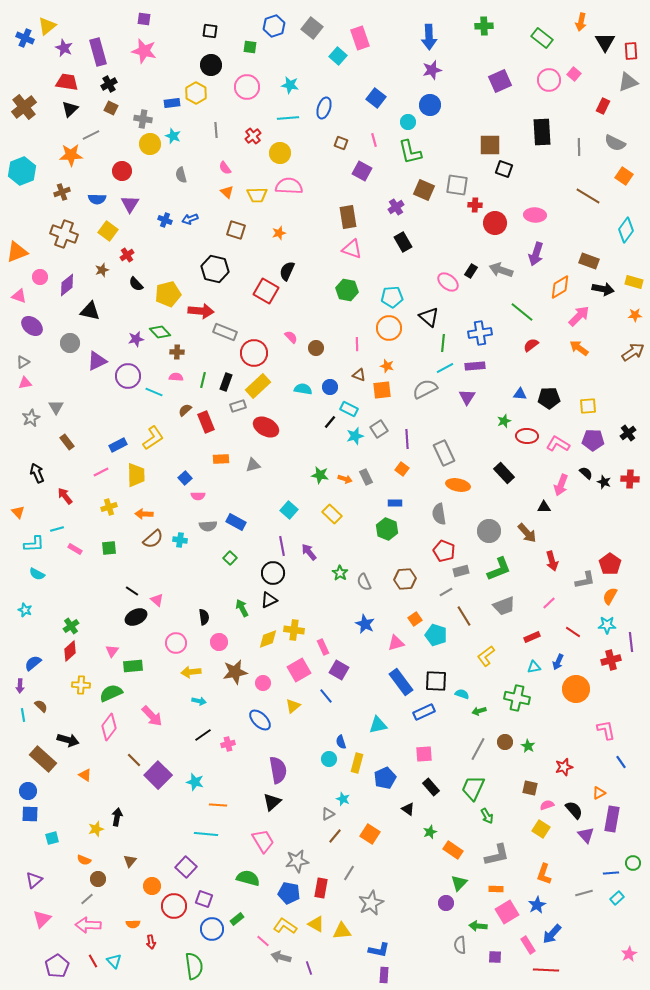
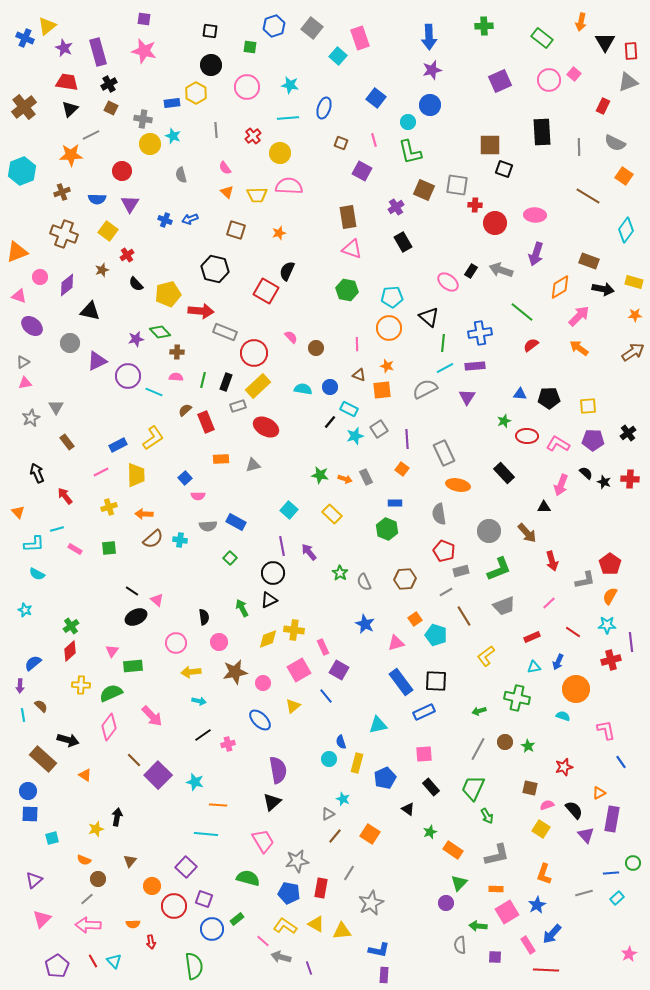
cyan semicircle at (462, 694): moved 101 px right, 22 px down
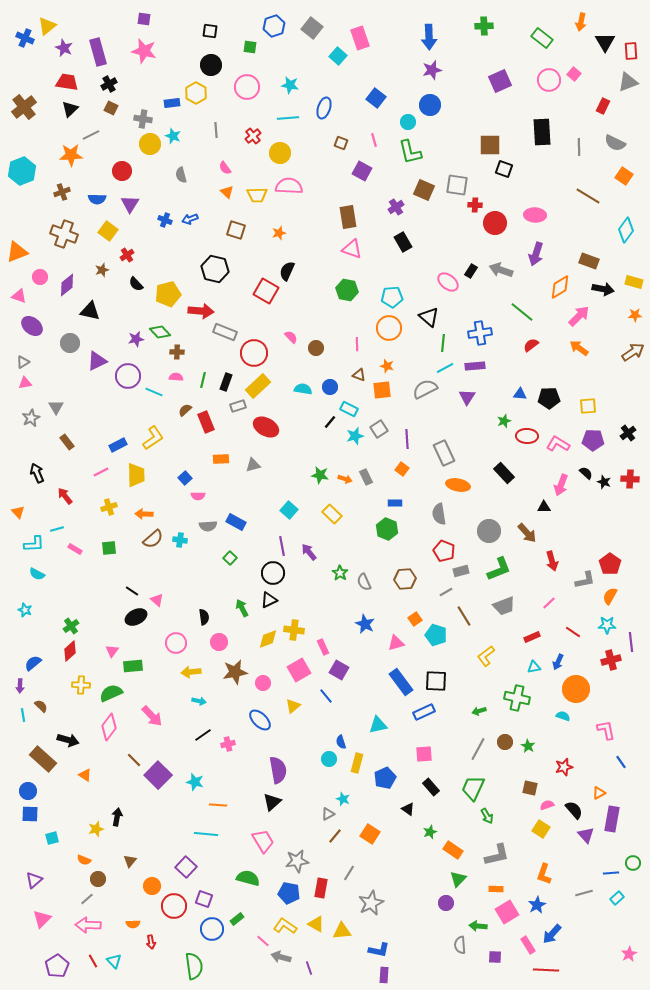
green triangle at (459, 883): moved 1 px left, 4 px up
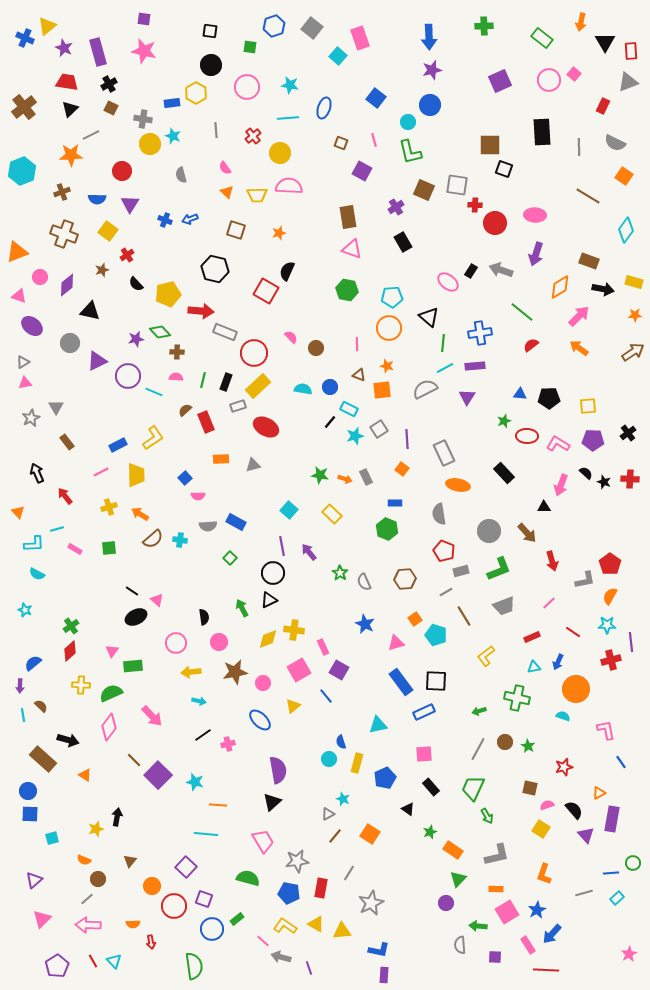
orange arrow at (144, 514): moved 4 px left; rotated 30 degrees clockwise
blue star at (537, 905): moved 5 px down
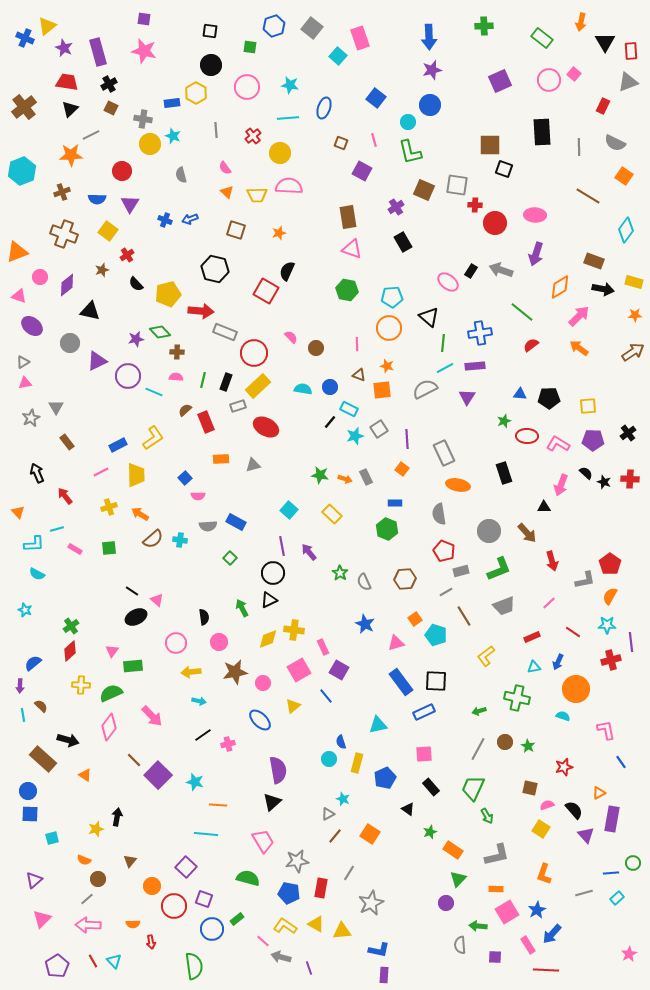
brown rectangle at (589, 261): moved 5 px right
black rectangle at (504, 473): rotated 25 degrees clockwise
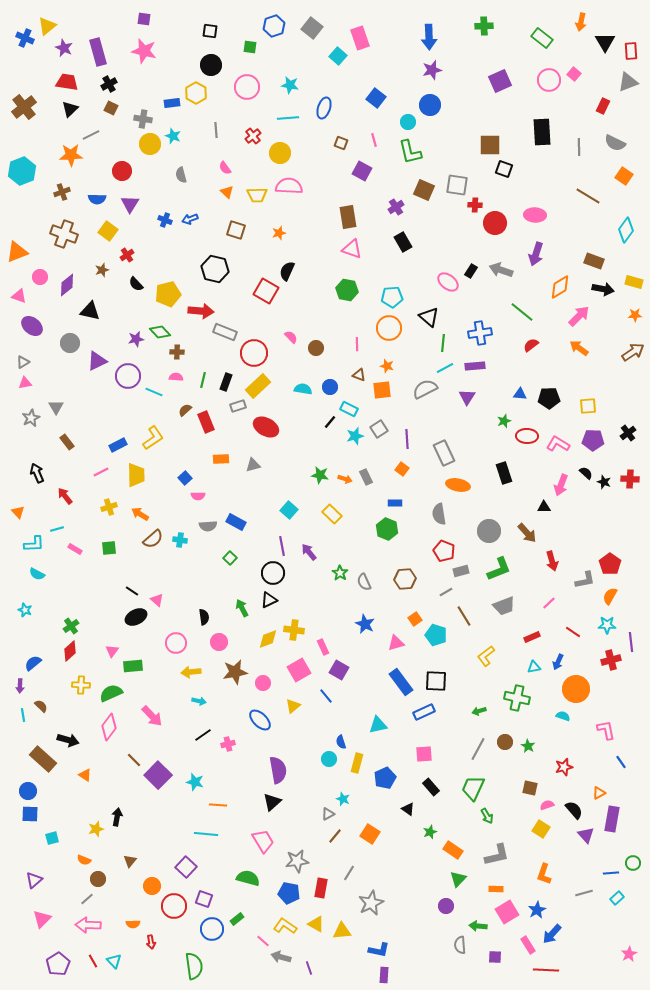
purple circle at (446, 903): moved 3 px down
purple pentagon at (57, 966): moved 1 px right, 2 px up
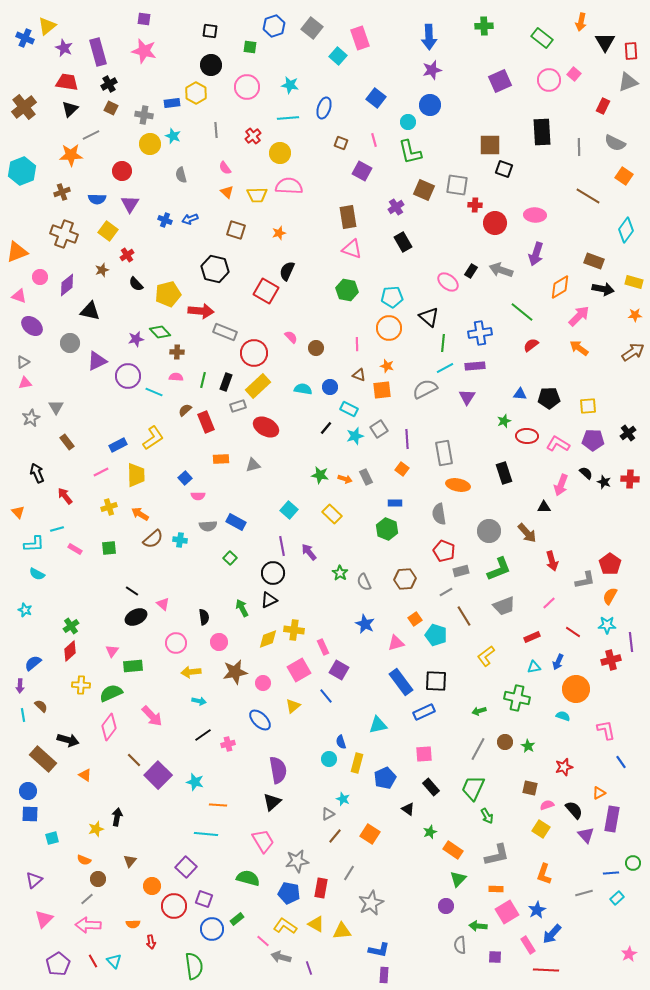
gray cross at (143, 119): moved 1 px right, 4 px up
black line at (330, 422): moved 4 px left, 6 px down
gray rectangle at (444, 453): rotated 15 degrees clockwise
pink triangle at (157, 600): moved 6 px right, 4 px down
pink triangle at (42, 919): moved 2 px right
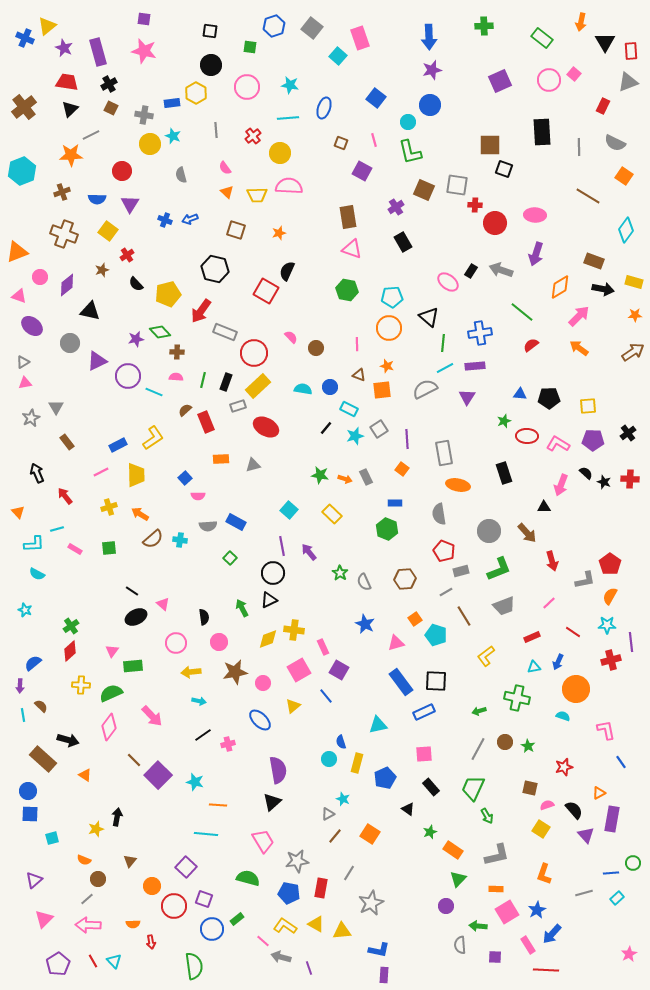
red arrow at (201, 311): rotated 120 degrees clockwise
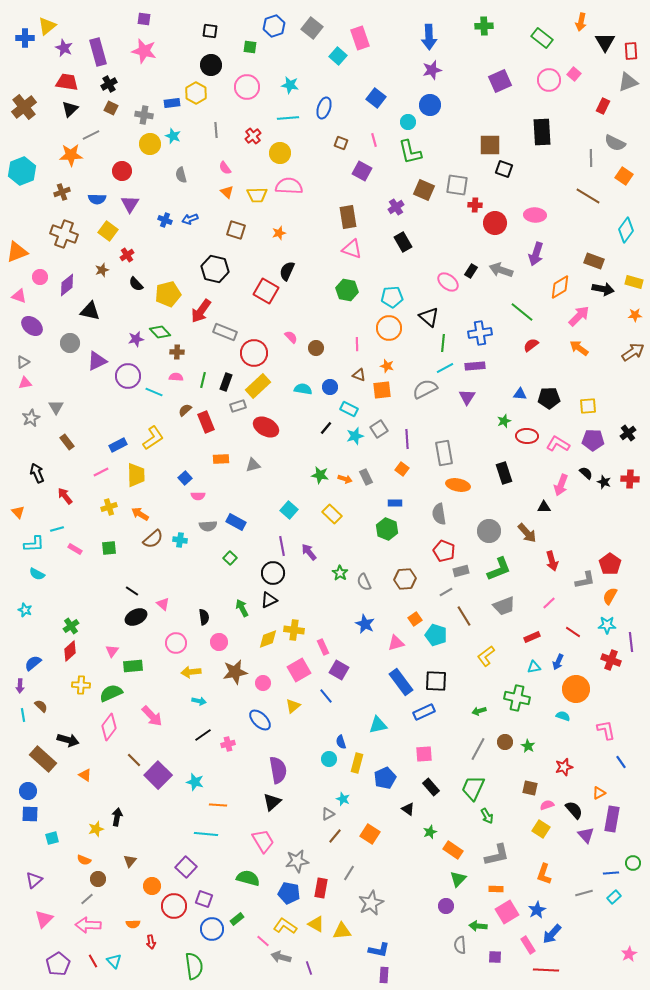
blue cross at (25, 38): rotated 24 degrees counterclockwise
gray line at (579, 147): moved 12 px right, 11 px down
red cross at (611, 660): rotated 36 degrees clockwise
cyan rectangle at (617, 898): moved 3 px left, 1 px up
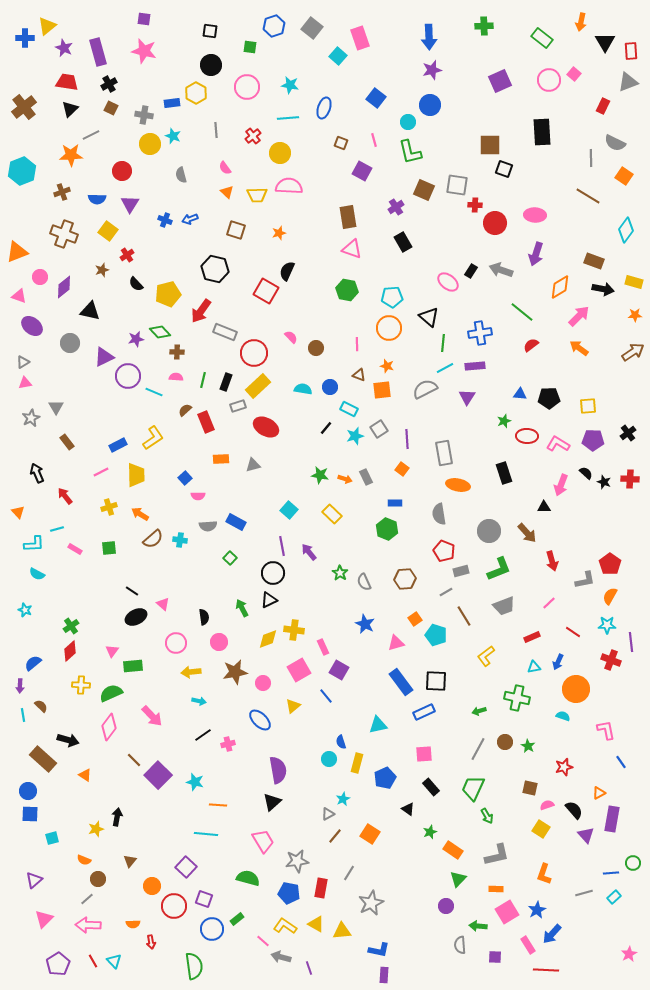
purple diamond at (67, 285): moved 3 px left, 2 px down
purple triangle at (97, 361): moved 7 px right, 4 px up
cyan star at (343, 799): rotated 24 degrees clockwise
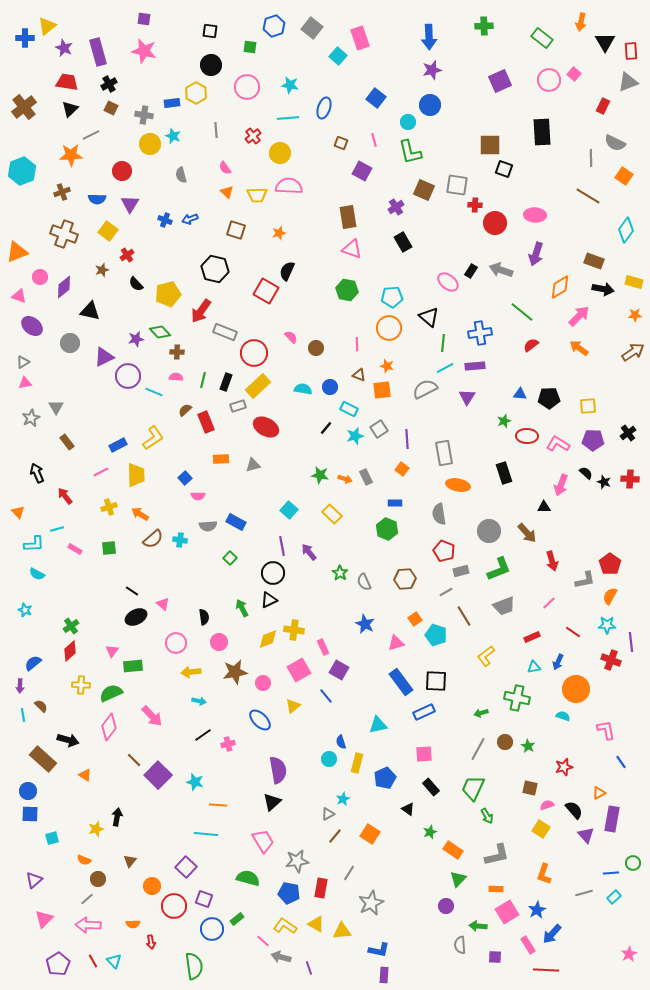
green arrow at (479, 711): moved 2 px right, 2 px down
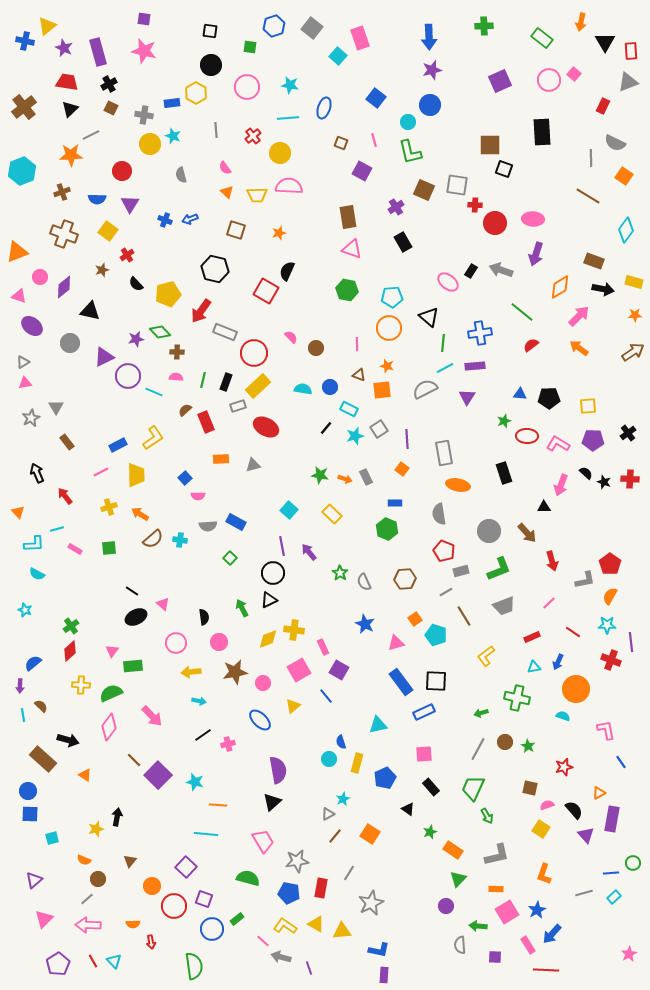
blue cross at (25, 38): moved 3 px down; rotated 12 degrees clockwise
pink ellipse at (535, 215): moved 2 px left, 4 px down
